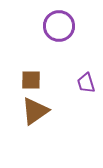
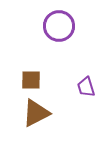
purple trapezoid: moved 4 px down
brown triangle: moved 1 px right, 2 px down; rotated 8 degrees clockwise
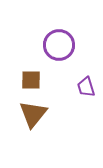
purple circle: moved 19 px down
brown triangle: moved 3 px left, 1 px down; rotated 24 degrees counterclockwise
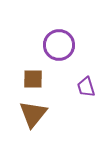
brown square: moved 2 px right, 1 px up
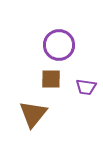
brown square: moved 18 px right
purple trapezoid: rotated 65 degrees counterclockwise
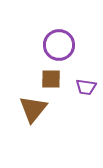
brown triangle: moved 5 px up
